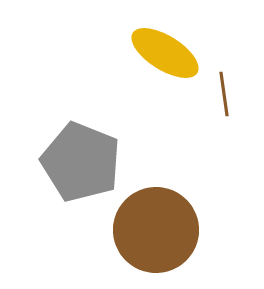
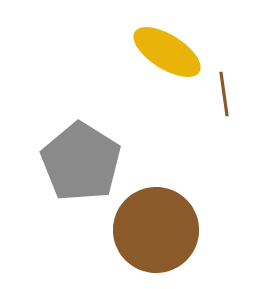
yellow ellipse: moved 2 px right, 1 px up
gray pentagon: rotated 10 degrees clockwise
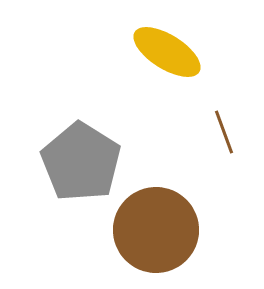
brown line: moved 38 px down; rotated 12 degrees counterclockwise
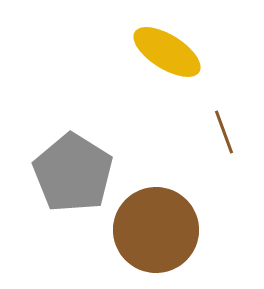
gray pentagon: moved 8 px left, 11 px down
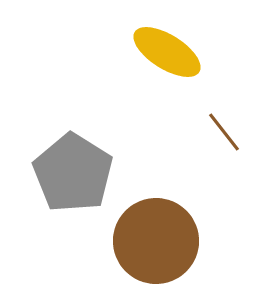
brown line: rotated 18 degrees counterclockwise
brown circle: moved 11 px down
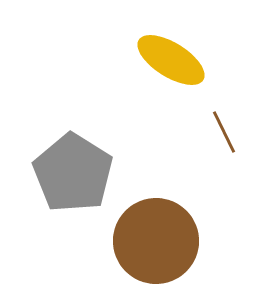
yellow ellipse: moved 4 px right, 8 px down
brown line: rotated 12 degrees clockwise
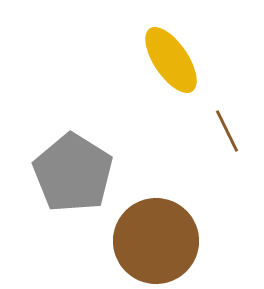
yellow ellipse: rotated 24 degrees clockwise
brown line: moved 3 px right, 1 px up
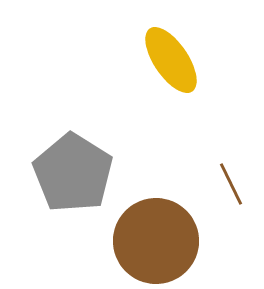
brown line: moved 4 px right, 53 px down
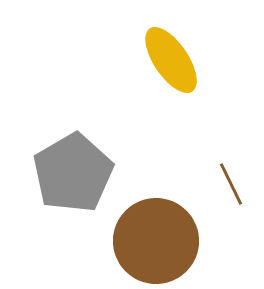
gray pentagon: rotated 10 degrees clockwise
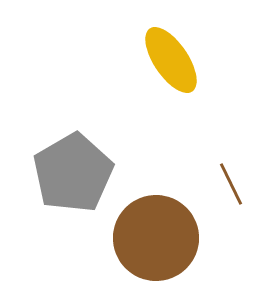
brown circle: moved 3 px up
